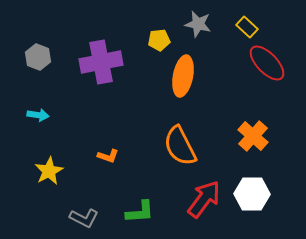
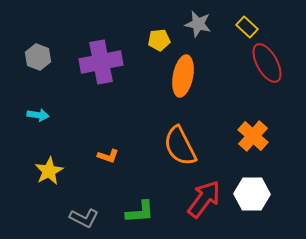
red ellipse: rotated 15 degrees clockwise
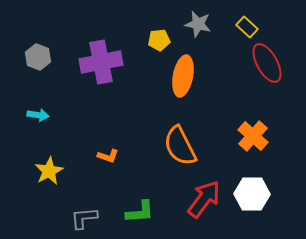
gray L-shape: rotated 148 degrees clockwise
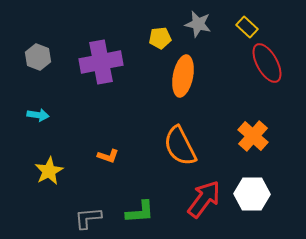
yellow pentagon: moved 1 px right, 2 px up
gray L-shape: moved 4 px right
